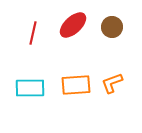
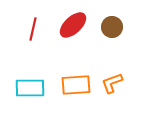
red line: moved 4 px up
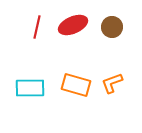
red ellipse: rotated 20 degrees clockwise
red line: moved 4 px right, 2 px up
orange rectangle: rotated 20 degrees clockwise
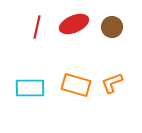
red ellipse: moved 1 px right, 1 px up
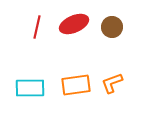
orange rectangle: rotated 24 degrees counterclockwise
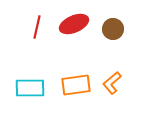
brown circle: moved 1 px right, 2 px down
orange L-shape: rotated 20 degrees counterclockwise
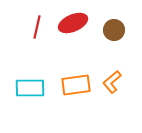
red ellipse: moved 1 px left, 1 px up
brown circle: moved 1 px right, 1 px down
orange L-shape: moved 1 px up
